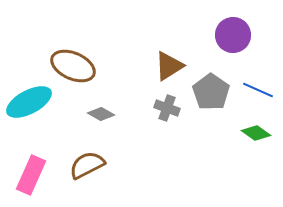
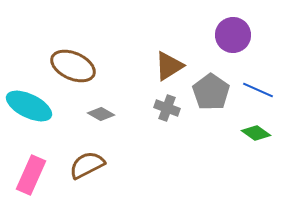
cyan ellipse: moved 4 px down; rotated 54 degrees clockwise
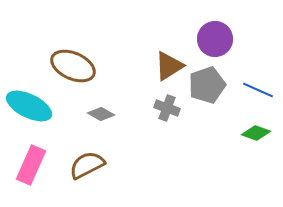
purple circle: moved 18 px left, 4 px down
gray pentagon: moved 4 px left, 7 px up; rotated 18 degrees clockwise
green diamond: rotated 16 degrees counterclockwise
pink rectangle: moved 10 px up
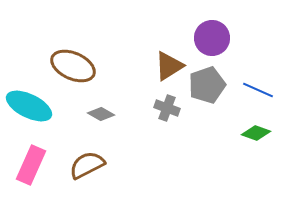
purple circle: moved 3 px left, 1 px up
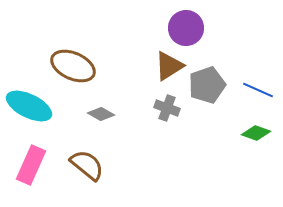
purple circle: moved 26 px left, 10 px up
brown semicircle: rotated 66 degrees clockwise
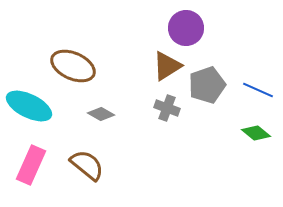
brown triangle: moved 2 px left
green diamond: rotated 20 degrees clockwise
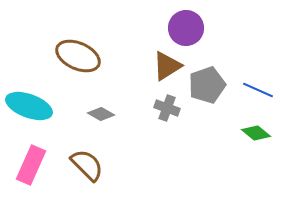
brown ellipse: moved 5 px right, 10 px up
cyan ellipse: rotated 6 degrees counterclockwise
brown semicircle: rotated 6 degrees clockwise
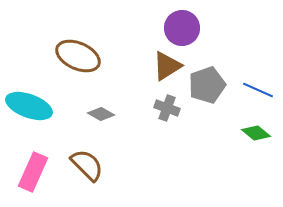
purple circle: moved 4 px left
pink rectangle: moved 2 px right, 7 px down
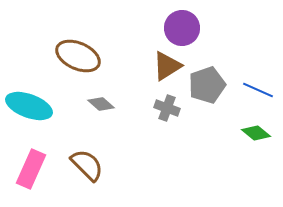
gray diamond: moved 10 px up; rotated 12 degrees clockwise
pink rectangle: moved 2 px left, 3 px up
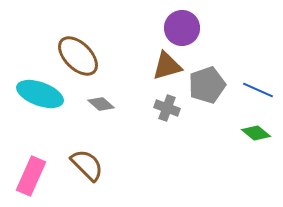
brown ellipse: rotated 21 degrees clockwise
brown triangle: rotated 16 degrees clockwise
cyan ellipse: moved 11 px right, 12 px up
pink rectangle: moved 7 px down
